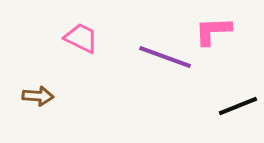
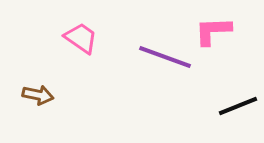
pink trapezoid: rotated 9 degrees clockwise
brown arrow: moved 1 px up; rotated 8 degrees clockwise
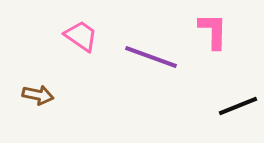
pink L-shape: rotated 93 degrees clockwise
pink trapezoid: moved 2 px up
purple line: moved 14 px left
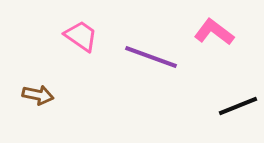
pink L-shape: moved 1 px right, 1 px down; rotated 54 degrees counterclockwise
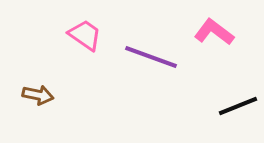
pink trapezoid: moved 4 px right, 1 px up
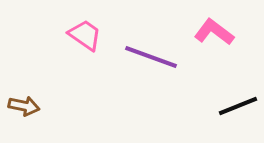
brown arrow: moved 14 px left, 11 px down
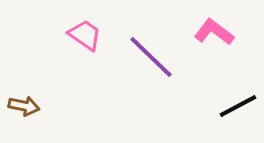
purple line: rotated 24 degrees clockwise
black line: rotated 6 degrees counterclockwise
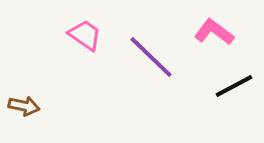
black line: moved 4 px left, 20 px up
